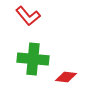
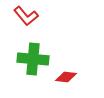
red L-shape: moved 2 px left
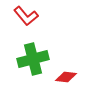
green cross: rotated 20 degrees counterclockwise
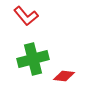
red diamond: moved 2 px left, 1 px up
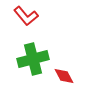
red diamond: rotated 55 degrees clockwise
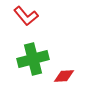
red diamond: rotated 65 degrees counterclockwise
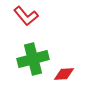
red diamond: moved 2 px up
